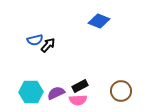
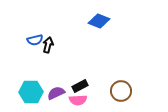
black arrow: rotated 28 degrees counterclockwise
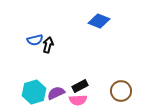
cyan hexagon: moved 3 px right; rotated 15 degrees counterclockwise
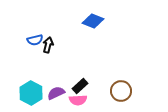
blue diamond: moved 6 px left
black rectangle: rotated 14 degrees counterclockwise
cyan hexagon: moved 3 px left, 1 px down; rotated 15 degrees counterclockwise
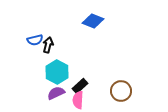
cyan hexagon: moved 26 px right, 21 px up
pink semicircle: rotated 96 degrees clockwise
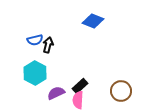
cyan hexagon: moved 22 px left, 1 px down
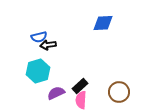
blue diamond: moved 10 px right, 2 px down; rotated 25 degrees counterclockwise
blue semicircle: moved 4 px right, 3 px up
black arrow: rotated 112 degrees counterclockwise
cyan hexagon: moved 3 px right, 2 px up; rotated 15 degrees clockwise
brown circle: moved 2 px left, 1 px down
pink semicircle: moved 3 px right
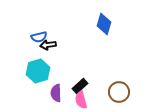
blue diamond: moved 1 px right, 1 px down; rotated 70 degrees counterclockwise
purple semicircle: rotated 66 degrees counterclockwise
pink semicircle: rotated 18 degrees counterclockwise
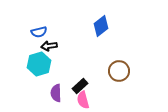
blue diamond: moved 3 px left, 2 px down; rotated 35 degrees clockwise
blue semicircle: moved 5 px up
black arrow: moved 1 px right, 1 px down
cyan hexagon: moved 1 px right, 7 px up
brown circle: moved 21 px up
pink semicircle: moved 2 px right
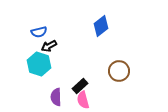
black arrow: rotated 21 degrees counterclockwise
cyan hexagon: rotated 25 degrees counterclockwise
purple semicircle: moved 4 px down
